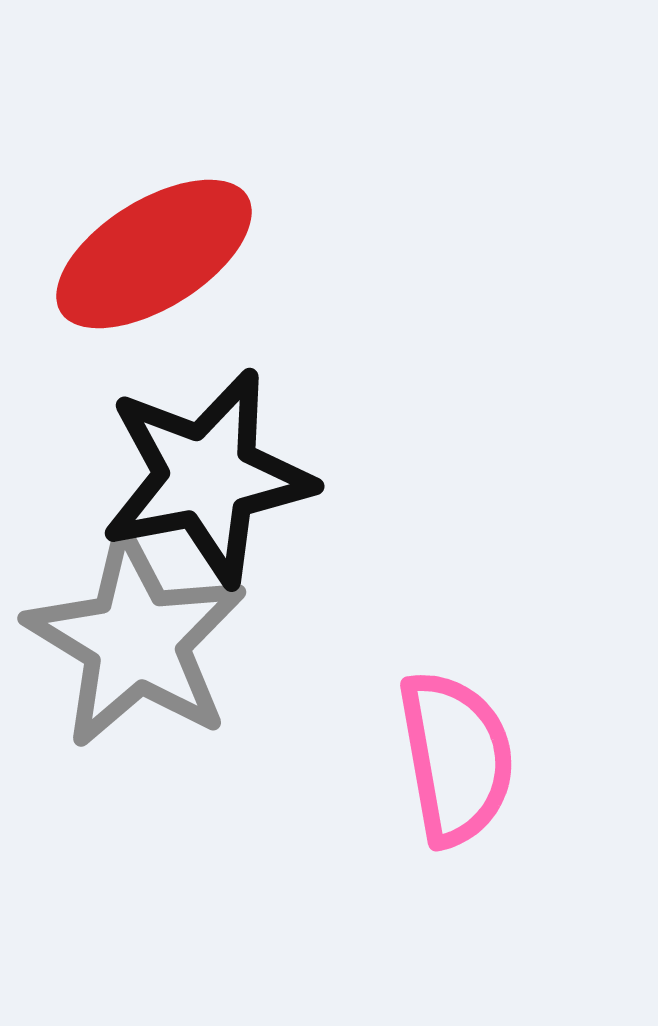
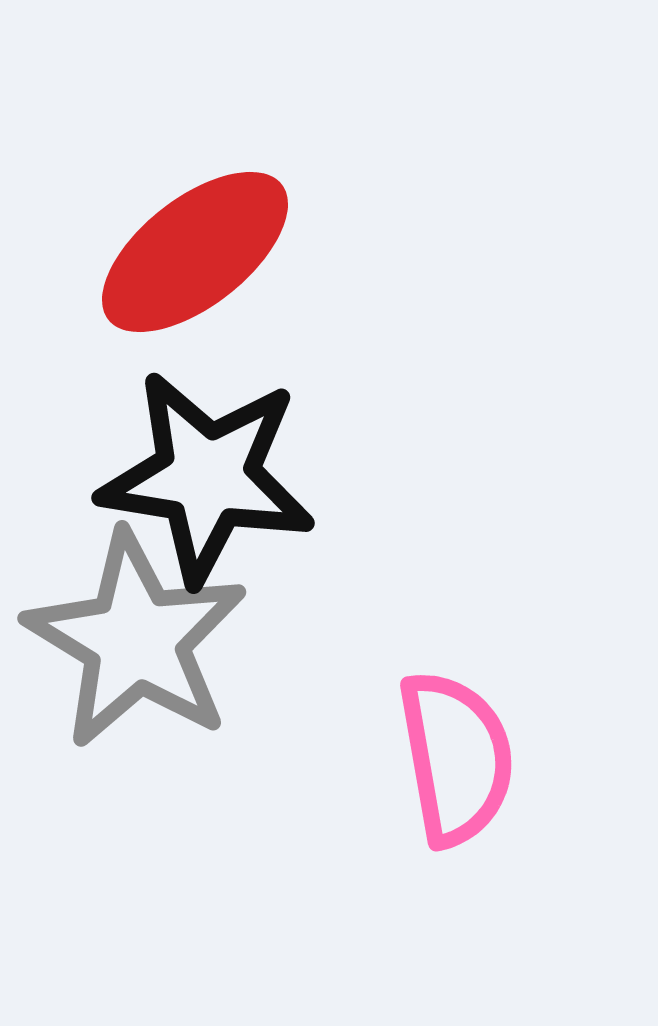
red ellipse: moved 41 px right, 2 px up; rotated 6 degrees counterclockwise
black star: rotated 20 degrees clockwise
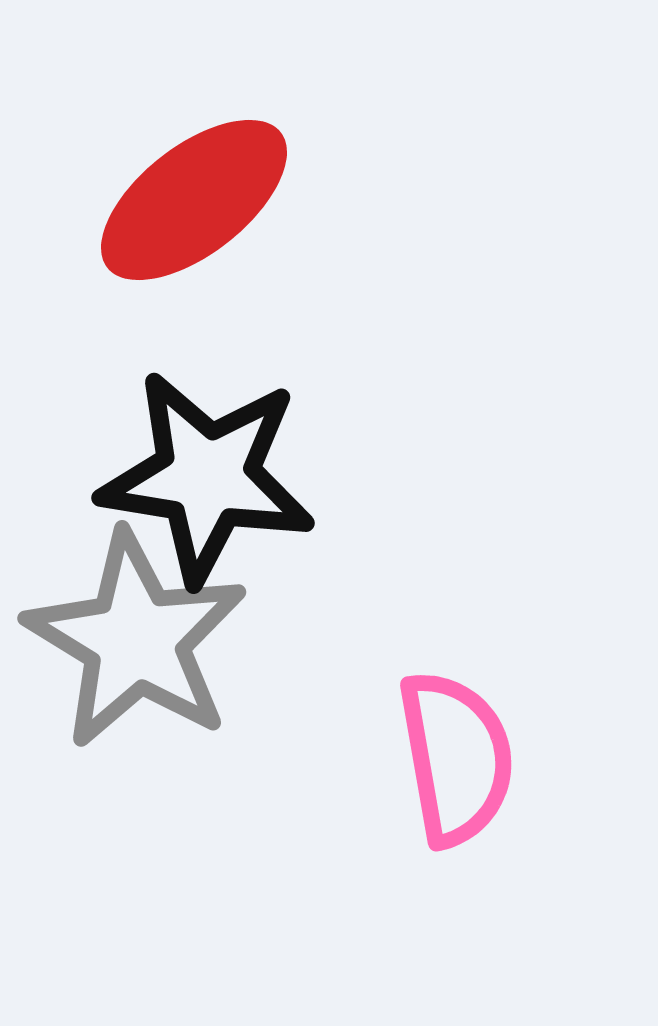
red ellipse: moved 1 px left, 52 px up
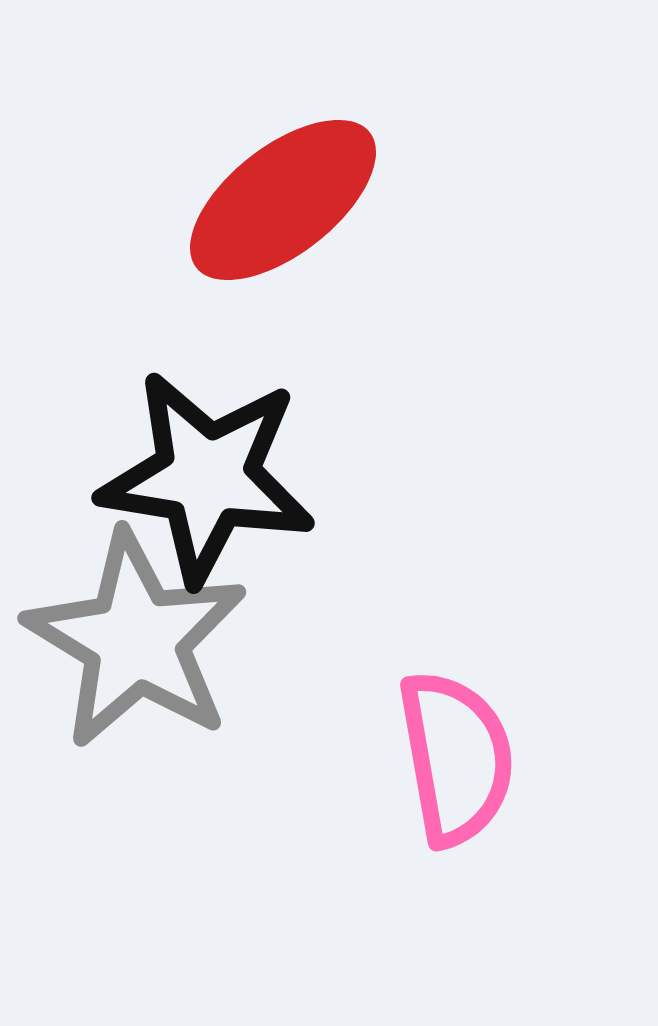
red ellipse: moved 89 px right
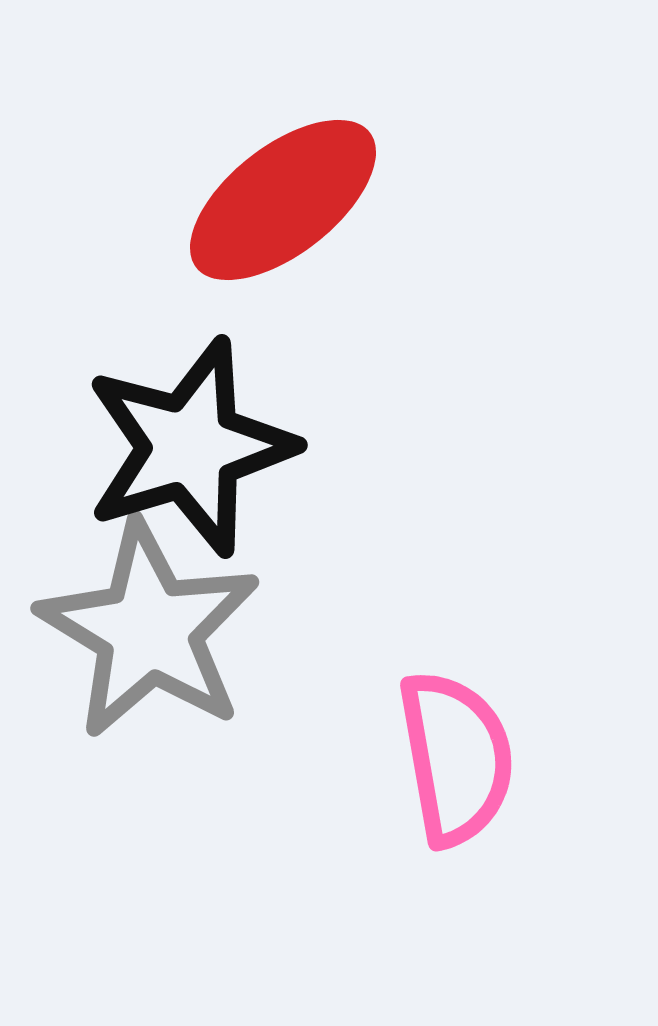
black star: moved 17 px left, 30 px up; rotated 26 degrees counterclockwise
gray star: moved 13 px right, 10 px up
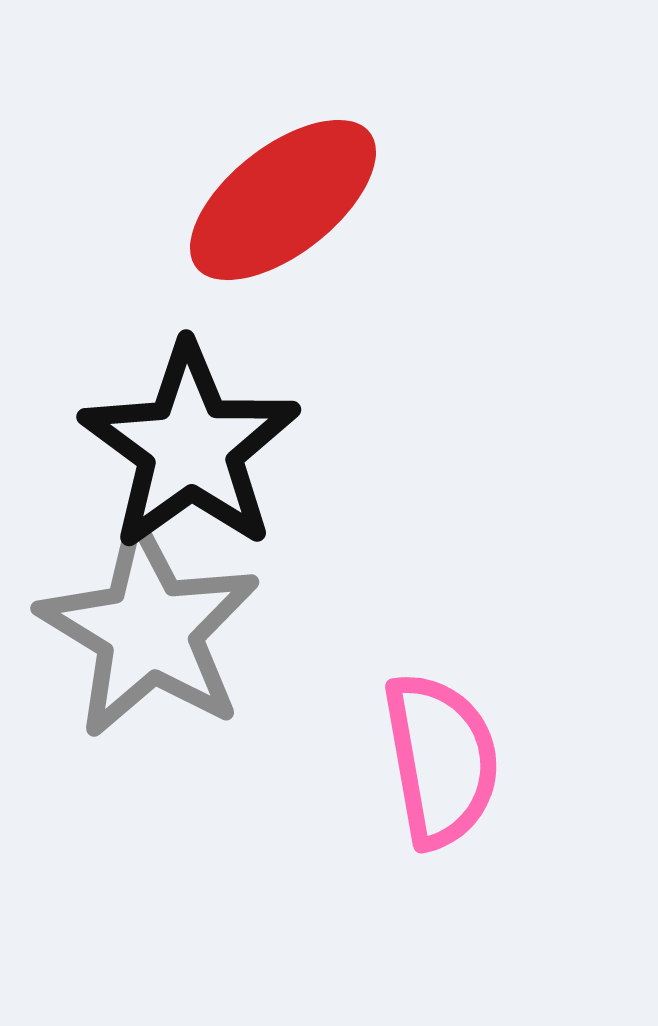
black star: rotated 19 degrees counterclockwise
pink semicircle: moved 15 px left, 2 px down
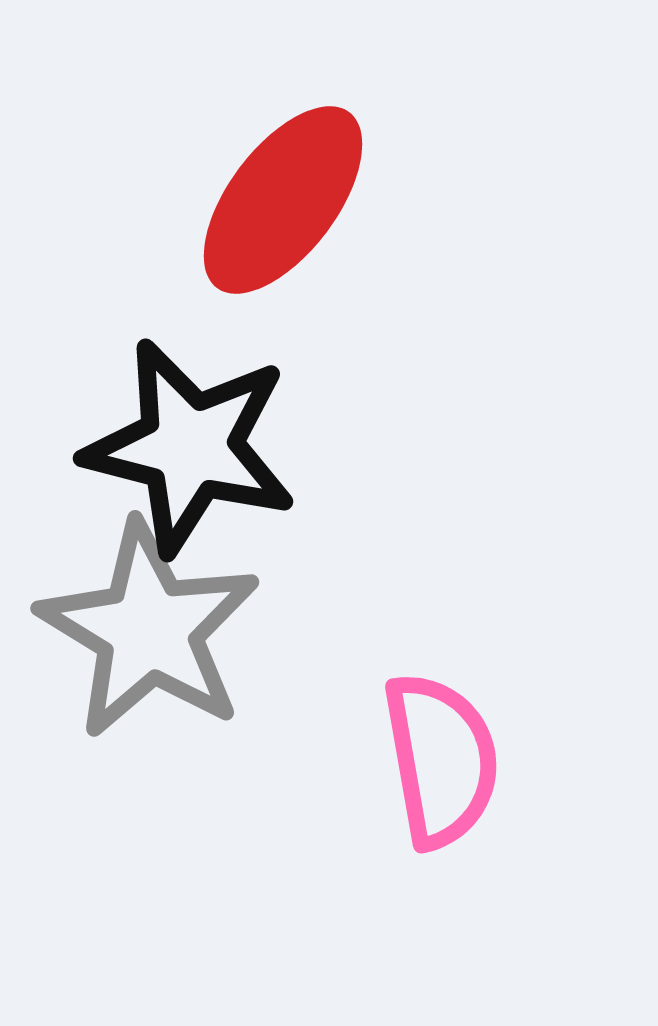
red ellipse: rotated 15 degrees counterclockwise
black star: rotated 22 degrees counterclockwise
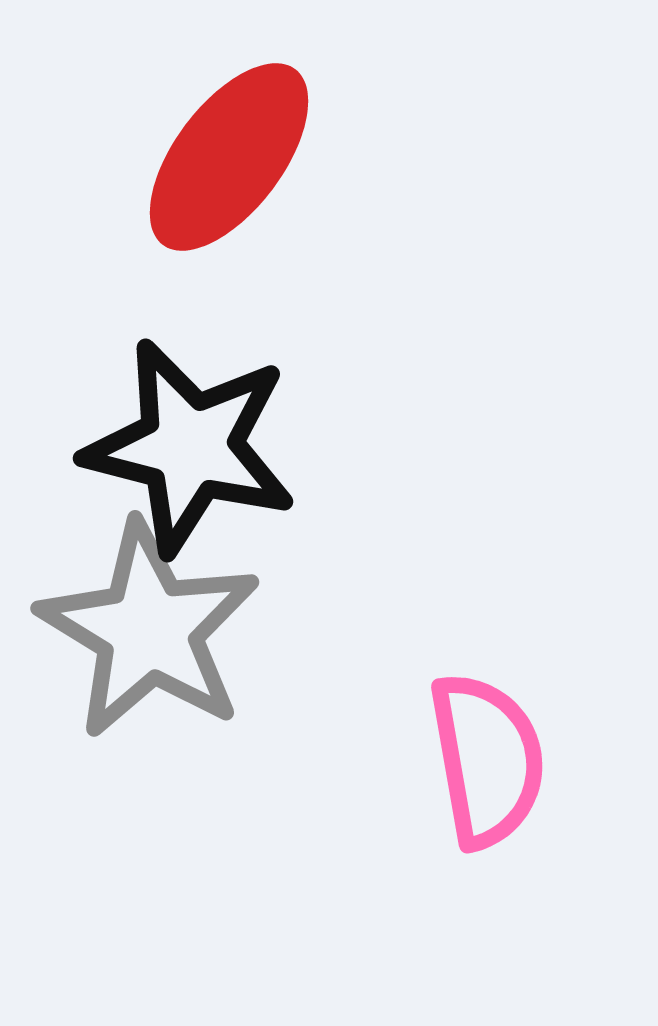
red ellipse: moved 54 px left, 43 px up
pink semicircle: moved 46 px right
